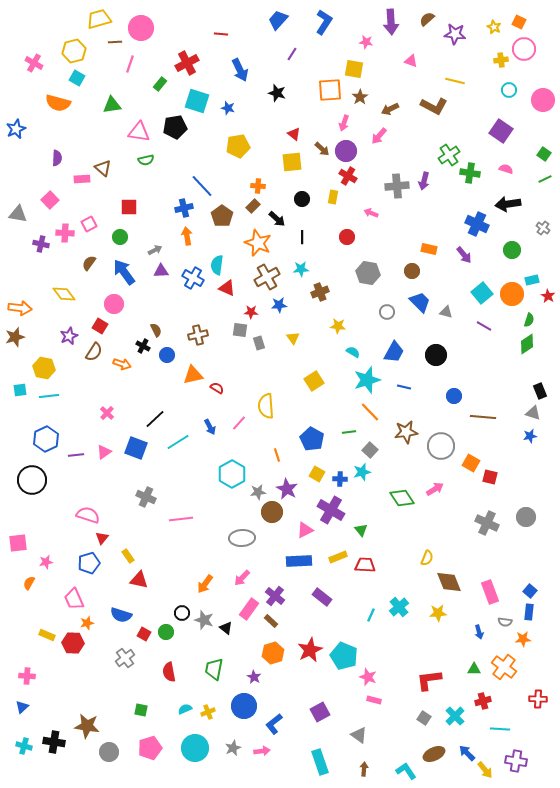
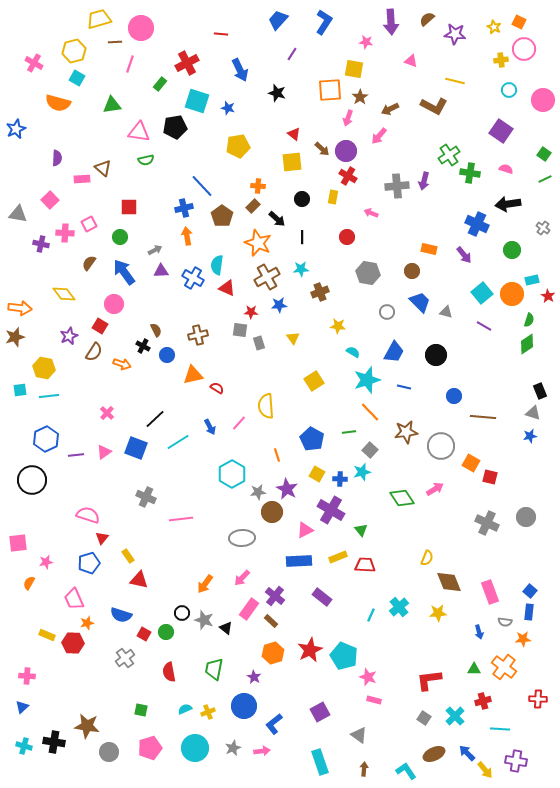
pink arrow at (344, 123): moved 4 px right, 5 px up
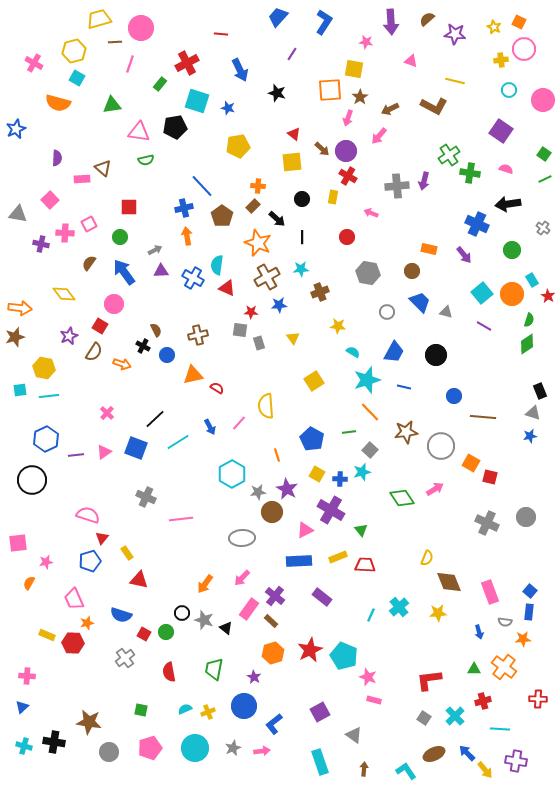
blue trapezoid at (278, 20): moved 3 px up
cyan rectangle at (532, 280): rotated 72 degrees clockwise
yellow rectangle at (128, 556): moved 1 px left, 3 px up
blue pentagon at (89, 563): moved 1 px right, 2 px up
brown star at (87, 726): moved 2 px right, 4 px up
gray triangle at (359, 735): moved 5 px left
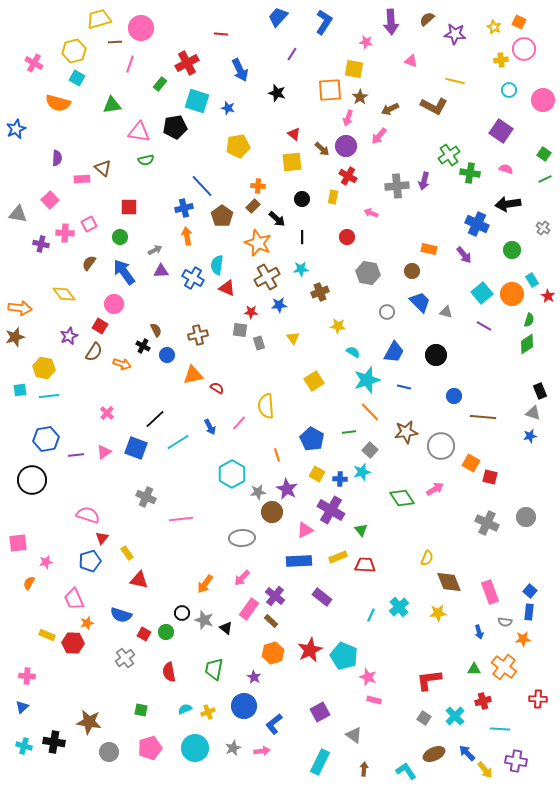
purple circle at (346, 151): moved 5 px up
blue hexagon at (46, 439): rotated 15 degrees clockwise
cyan rectangle at (320, 762): rotated 45 degrees clockwise
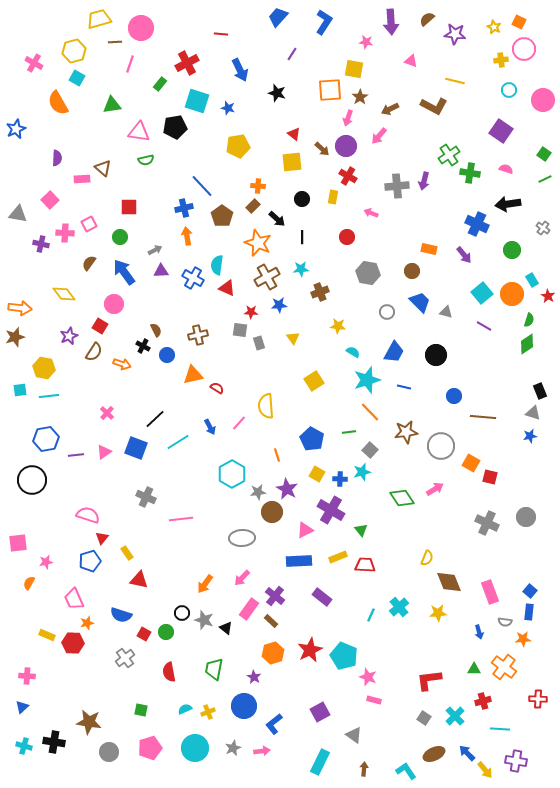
orange semicircle at (58, 103): rotated 45 degrees clockwise
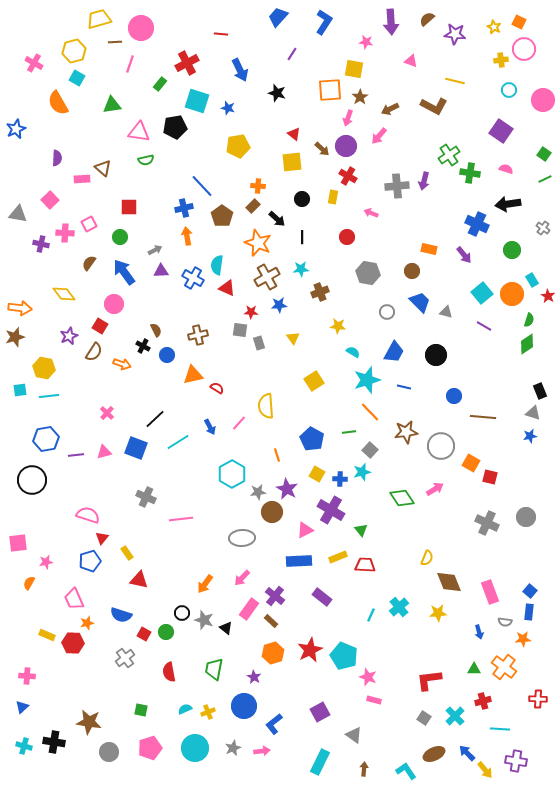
pink triangle at (104, 452): rotated 21 degrees clockwise
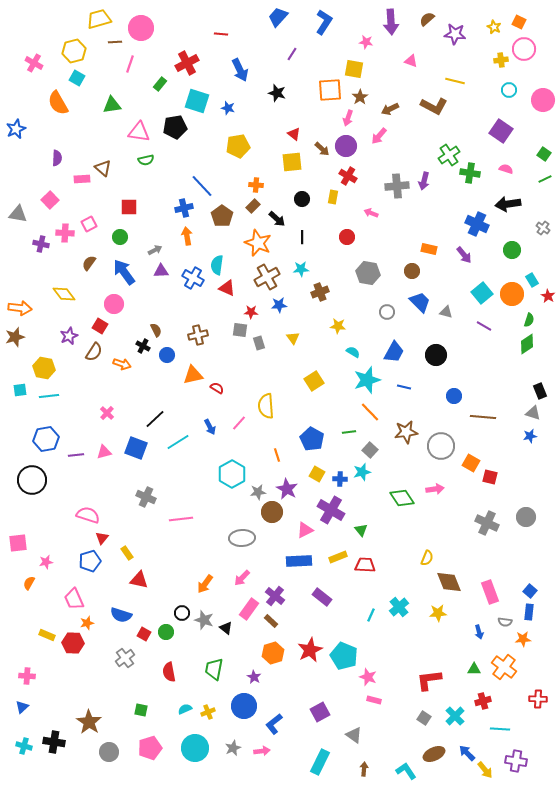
orange cross at (258, 186): moved 2 px left, 1 px up
pink arrow at (435, 489): rotated 24 degrees clockwise
brown star at (89, 722): rotated 25 degrees clockwise
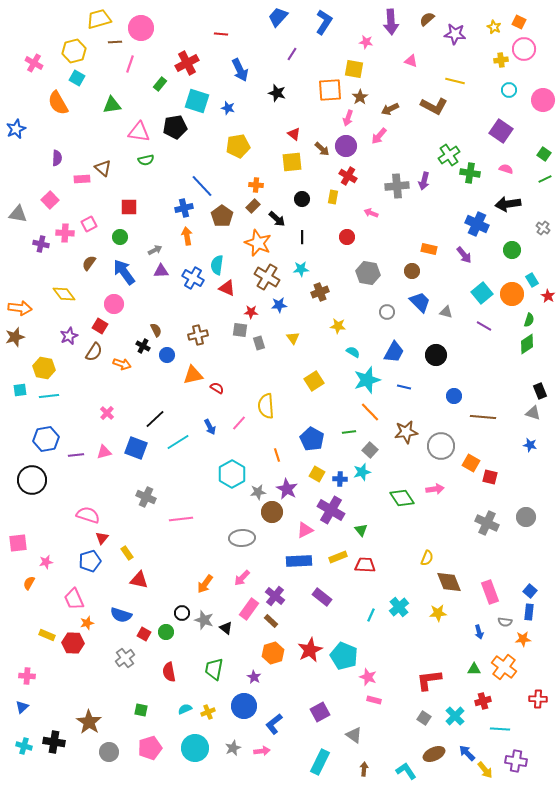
brown cross at (267, 277): rotated 30 degrees counterclockwise
blue star at (530, 436): moved 9 px down; rotated 24 degrees clockwise
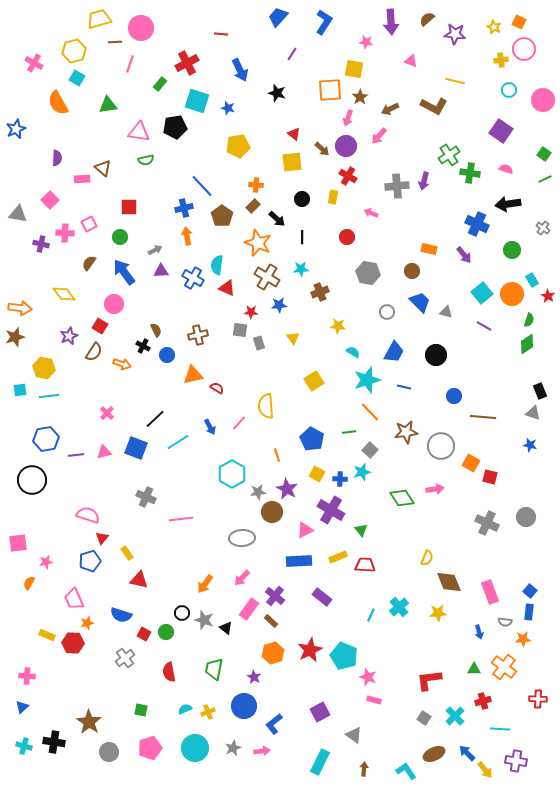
green triangle at (112, 105): moved 4 px left
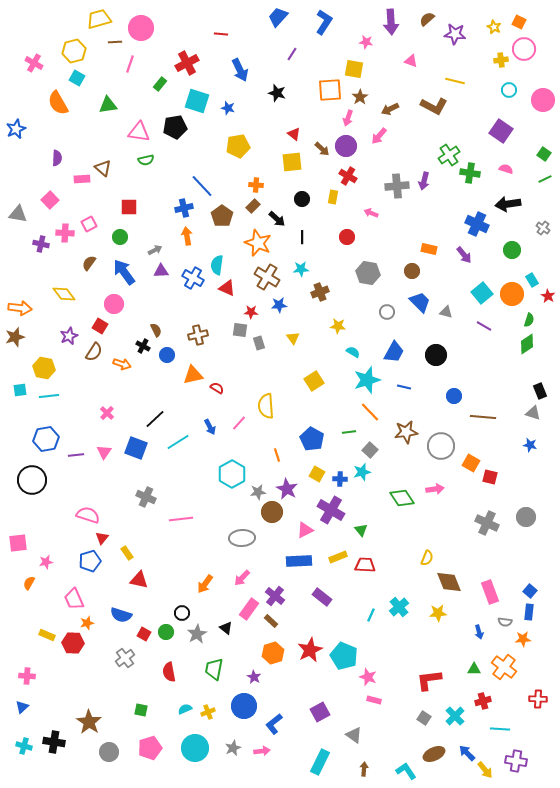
pink triangle at (104, 452): rotated 42 degrees counterclockwise
gray star at (204, 620): moved 7 px left, 14 px down; rotated 24 degrees clockwise
